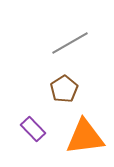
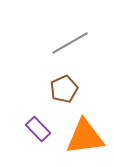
brown pentagon: rotated 8 degrees clockwise
purple rectangle: moved 5 px right
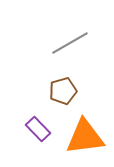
brown pentagon: moved 1 px left, 2 px down; rotated 8 degrees clockwise
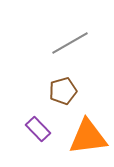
orange triangle: moved 3 px right
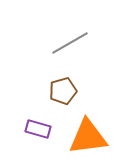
purple rectangle: rotated 30 degrees counterclockwise
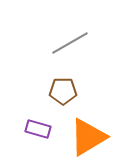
brown pentagon: rotated 16 degrees clockwise
orange triangle: rotated 24 degrees counterclockwise
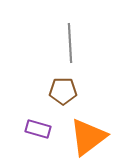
gray line: rotated 63 degrees counterclockwise
orange triangle: rotated 6 degrees counterclockwise
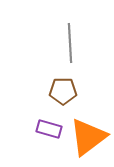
purple rectangle: moved 11 px right
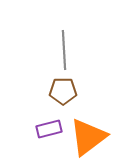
gray line: moved 6 px left, 7 px down
purple rectangle: rotated 30 degrees counterclockwise
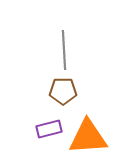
orange triangle: rotated 33 degrees clockwise
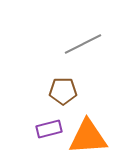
gray line: moved 19 px right, 6 px up; rotated 66 degrees clockwise
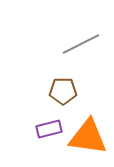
gray line: moved 2 px left
orange triangle: rotated 12 degrees clockwise
